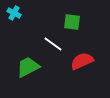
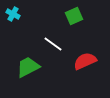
cyan cross: moved 1 px left, 1 px down
green square: moved 2 px right, 6 px up; rotated 30 degrees counterclockwise
red semicircle: moved 3 px right
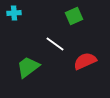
cyan cross: moved 1 px right, 1 px up; rotated 32 degrees counterclockwise
white line: moved 2 px right
green trapezoid: rotated 10 degrees counterclockwise
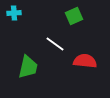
red semicircle: rotated 30 degrees clockwise
green trapezoid: rotated 140 degrees clockwise
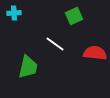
red semicircle: moved 10 px right, 8 px up
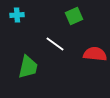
cyan cross: moved 3 px right, 2 px down
red semicircle: moved 1 px down
